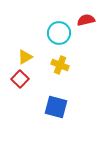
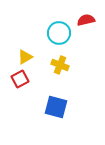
red square: rotated 18 degrees clockwise
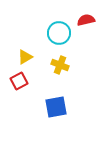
red square: moved 1 px left, 2 px down
blue square: rotated 25 degrees counterclockwise
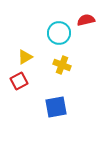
yellow cross: moved 2 px right
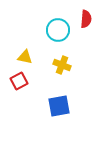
red semicircle: moved 1 px up; rotated 108 degrees clockwise
cyan circle: moved 1 px left, 3 px up
yellow triangle: rotated 42 degrees clockwise
blue square: moved 3 px right, 1 px up
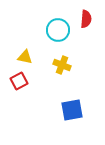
blue square: moved 13 px right, 4 px down
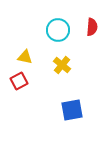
red semicircle: moved 6 px right, 8 px down
yellow cross: rotated 18 degrees clockwise
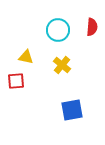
yellow triangle: moved 1 px right
red square: moved 3 px left; rotated 24 degrees clockwise
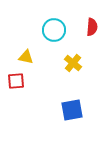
cyan circle: moved 4 px left
yellow cross: moved 11 px right, 2 px up
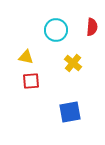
cyan circle: moved 2 px right
red square: moved 15 px right
blue square: moved 2 px left, 2 px down
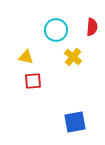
yellow cross: moved 6 px up
red square: moved 2 px right
blue square: moved 5 px right, 10 px down
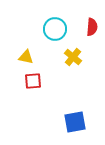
cyan circle: moved 1 px left, 1 px up
